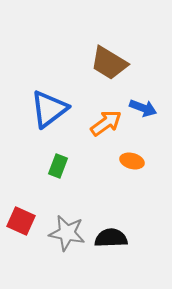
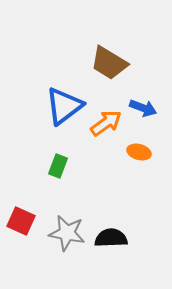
blue triangle: moved 15 px right, 3 px up
orange ellipse: moved 7 px right, 9 px up
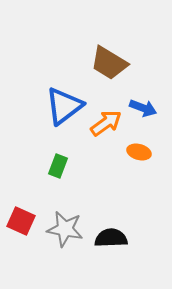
gray star: moved 2 px left, 4 px up
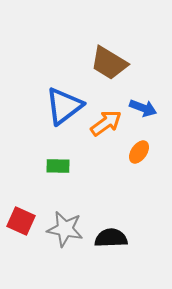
orange ellipse: rotated 70 degrees counterclockwise
green rectangle: rotated 70 degrees clockwise
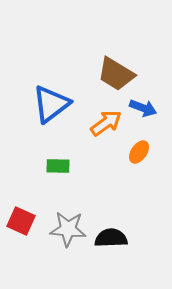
brown trapezoid: moved 7 px right, 11 px down
blue triangle: moved 13 px left, 2 px up
gray star: moved 3 px right; rotated 6 degrees counterclockwise
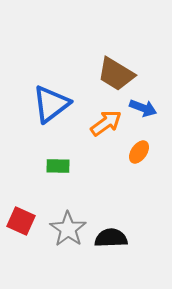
gray star: rotated 30 degrees clockwise
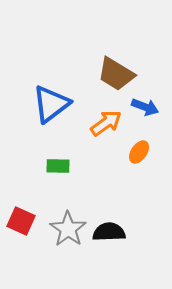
blue arrow: moved 2 px right, 1 px up
black semicircle: moved 2 px left, 6 px up
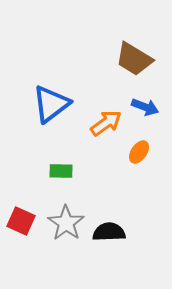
brown trapezoid: moved 18 px right, 15 px up
green rectangle: moved 3 px right, 5 px down
gray star: moved 2 px left, 6 px up
